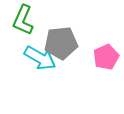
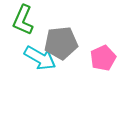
pink pentagon: moved 3 px left, 1 px down
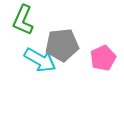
gray pentagon: moved 1 px right, 2 px down
cyan arrow: moved 2 px down
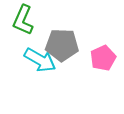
gray pentagon: rotated 8 degrees clockwise
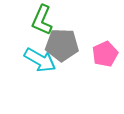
green L-shape: moved 19 px right
pink pentagon: moved 2 px right, 4 px up
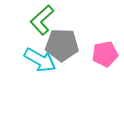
green L-shape: rotated 24 degrees clockwise
pink pentagon: rotated 15 degrees clockwise
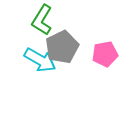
green L-shape: rotated 16 degrees counterclockwise
gray pentagon: moved 2 px down; rotated 28 degrees counterclockwise
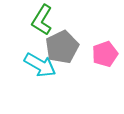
pink pentagon: rotated 10 degrees counterclockwise
cyan arrow: moved 5 px down
